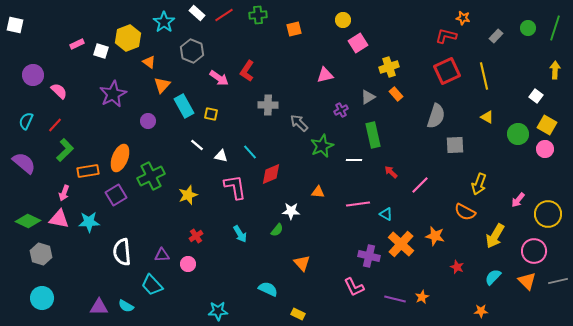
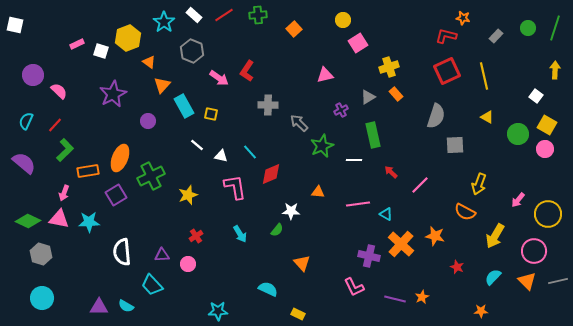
white rectangle at (197, 13): moved 3 px left, 2 px down
orange square at (294, 29): rotated 28 degrees counterclockwise
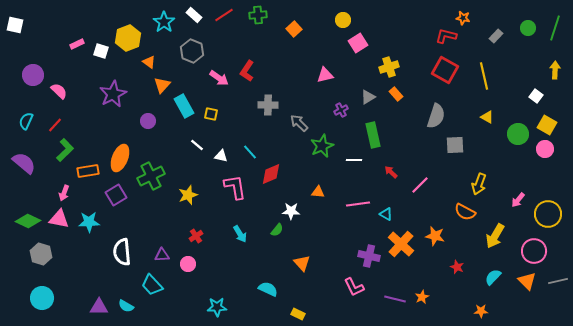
red square at (447, 71): moved 2 px left, 1 px up; rotated 36 degrees counterclockwise
cyan star at (218, 311): moved 1 px left, 4 px up
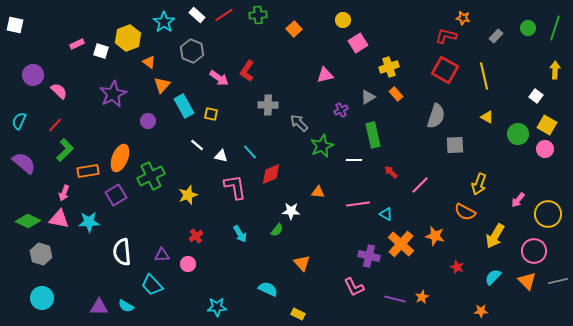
white rectangle at (194, 15): moved 3 px right
cyan semicircle at (26, 121): moved 7 px left
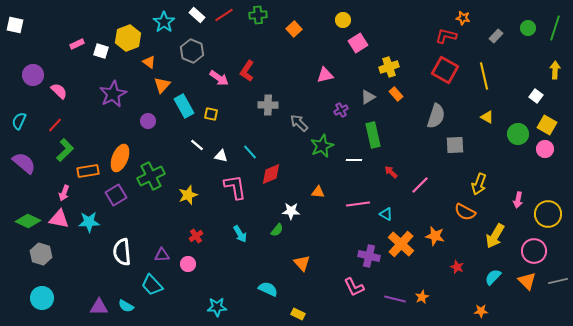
pink arrow at (518, 200): rotated 28 degrees counterclockwise
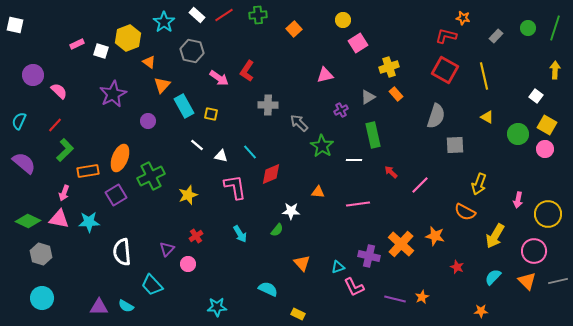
gray hexagon at (192, 51): rotated 10 degrees counterclockwise
green star at (322, 146): rotated 15 degrees counterclockwise
cyan triangle at (386, 214): moved 48 px left, 53 px down; rotated 48 degrees counterclockwise
purple triangle at (162, 255): moved 5 px right, 6 px up; rotated 42 degrees counterclockwise
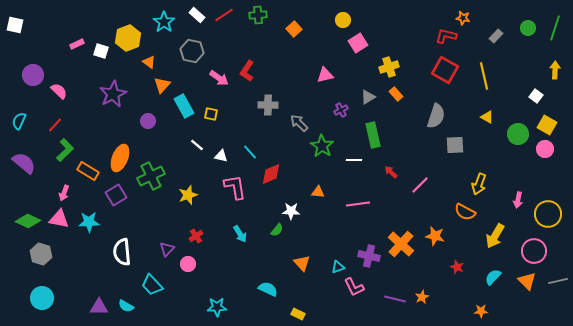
orange rectangle at (88, 171): rotated 40 degrees clockwise
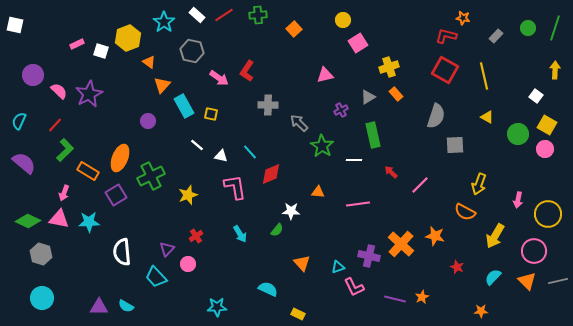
purple star at (113, 94): moved 24 px left
cyan trapezoid at (152, 285): moved 4 px right, 8 px up
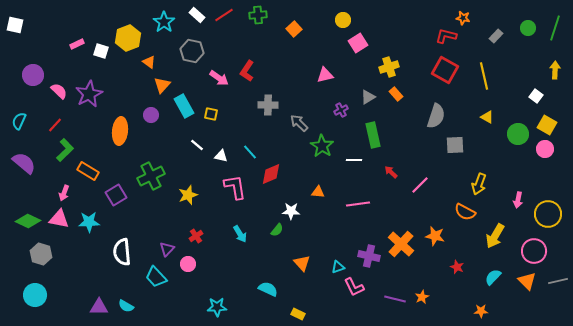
purple circle at (148, 121): moved 3 px right, 6 px up
orange ellipse at (120, 158): moved 27 px up; rotated 16 degrees counterclockwise
cyan circle at (42, 298): moved 7 px left, 3 px up
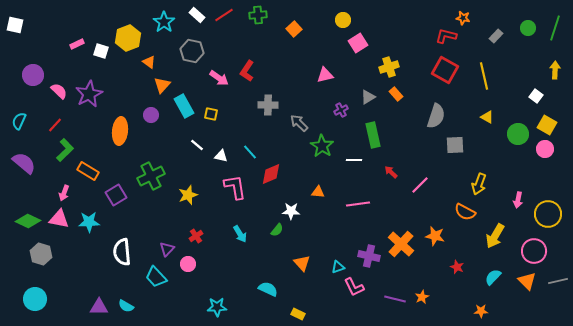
cyan circle at (35, 295): moved 4 px down
